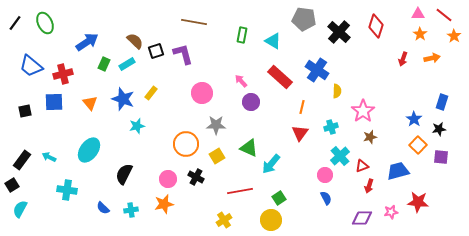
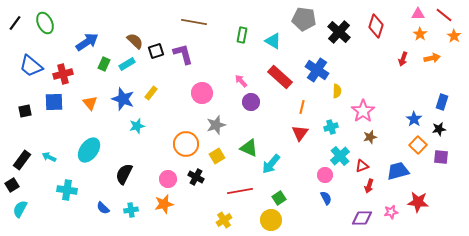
gray star at (216, 125): rotated 18 degrees counterclockwise
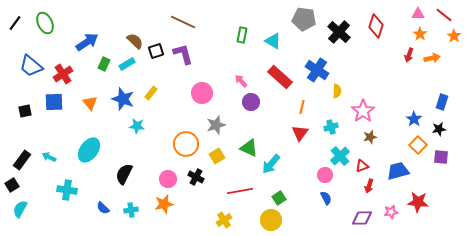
brown line at (194, 22): moved 11 px left; rotated 15 degrees clockwise
red arrow at (403, 59): moved 6 px right, 4 px up
red cross at (63, 74): rotated 18 degrees counterclockwise
cyan star at (137, 126): rotated 21 degrees clockwise
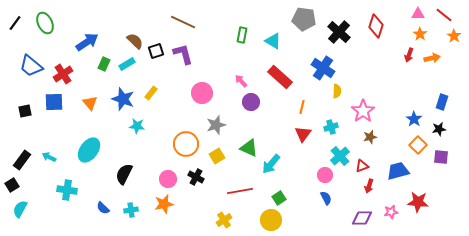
blue cross at (317, 70): moved 6 px right, 2 px up
red triangle at (300, 133): moved 3 px right, 1 px down
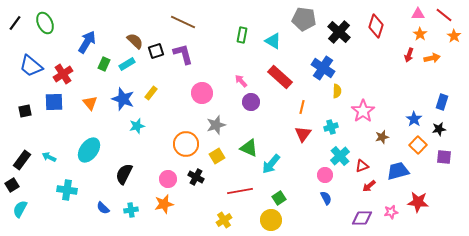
blue arrow at (87, 42): rotated 25 degrees counterclockwise
cyan star at (137, 126): rotated 21 degrees counterclockwise
brown star at (370, 137): moved 12 px right
purple square at (441, 157): moved 3 px right
red arrow at (369, 186): rotated 32 degrees clockwise
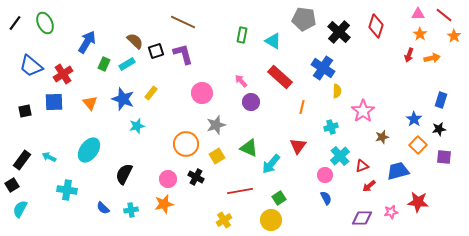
blue rectangle at (442, 102): moved 1 px left, 2 px up
red triangle at (303, 134): moved 5 px left, 12 px down
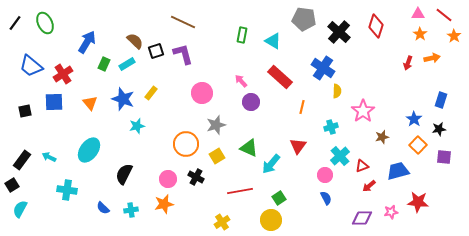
red arrow at (409, 55): moved 1 px left, 8 px down
yellow cross at (224, 220): moved 2 px left, 2 px down
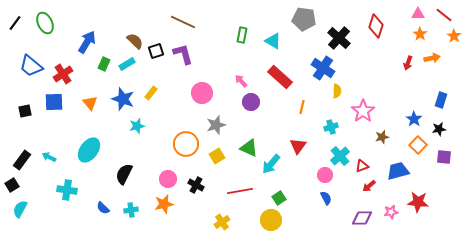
black cross at (339, 32): moved 6 px down
black cross at (196, 177): moved 8 px down
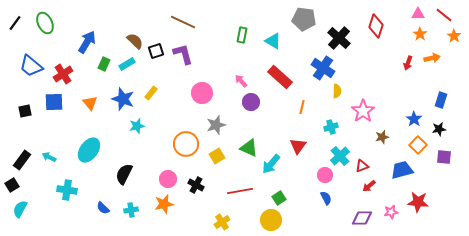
blue trapezoid at (398, 171): moved 4 px right, 1 px up
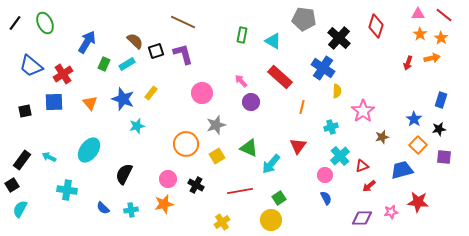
orange star at (454, 36): moved 13 px left, 2 px down
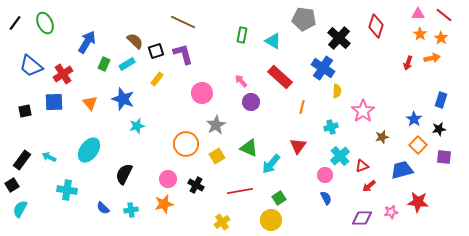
yellow rectangle at (151, 93): moved 6 px right, 14 px up
gray star at (216, 125): rotated 12 degrees counterclockwise
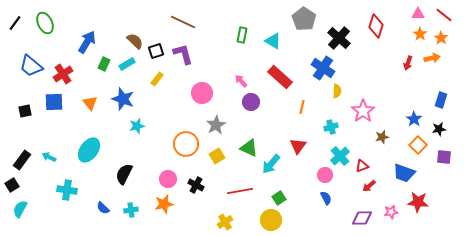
gray pentagon at (304, 19): rotated 25 degrees clockwise
blue trapezoid at (402, 170): moved 2 px right, 3 px down; rotated 145 degrees counterclockwise
yellow cross at (222, 222): moved 3 px right
